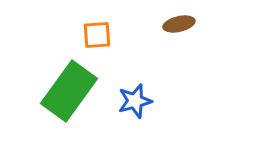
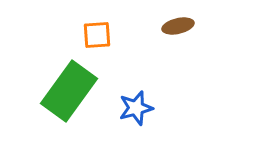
brown ellipse: moved 1 px left, 2 px down
blue star: moved 1 px right, 7 px down
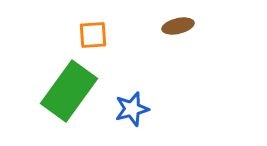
orange square: moved 4 px left
blue star: moved 4 px left, 1 px down
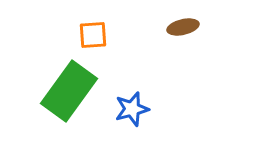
brown ellipse: moved 5 px right, 1 px down
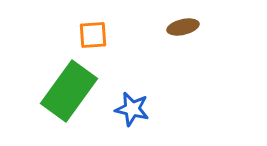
blue star: rotated 28 degrees clockwise
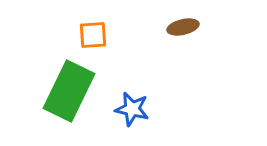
green rectangle: rotated 10 degrees counterclockwise
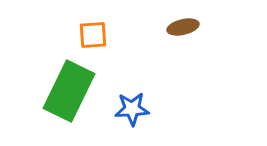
blue star: rotated 16 degrees counterclockwise
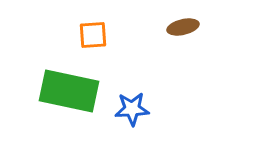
green rectangle: rotated 76 degrees clockwise
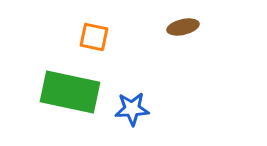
orange square: moved 1 px right, 2 px down; rotated 16 degrees clockwise
green rectangle: moved 1 px right, 1 px down
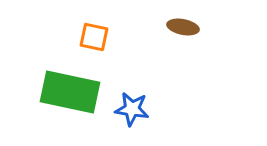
brown ellipse: rotated 24 degrees clockwise
blue star: rotated 12 degrees clockwise
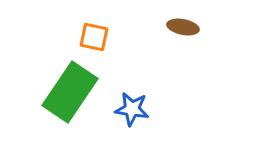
green rectangle: rotated 68 degrees counterclockwise
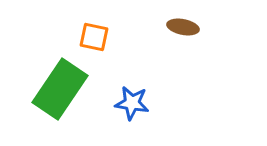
green rectangle: moved 10 px left, 3 px up
blue star: moved 6 px up
